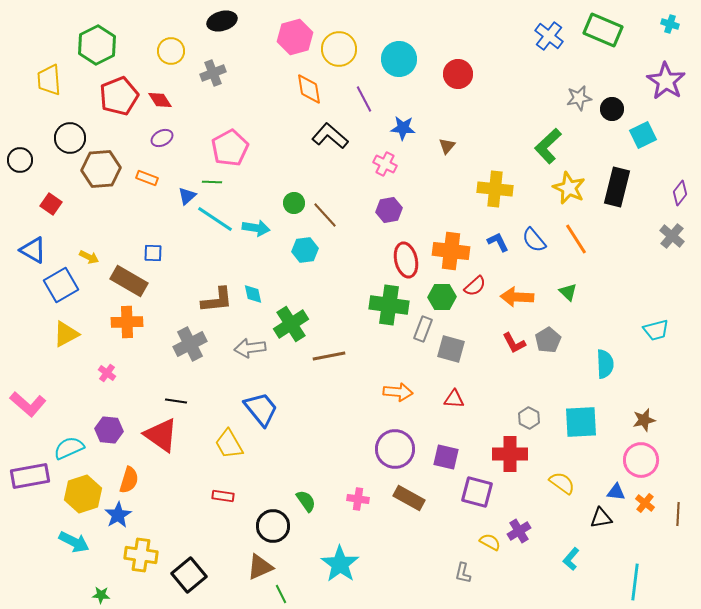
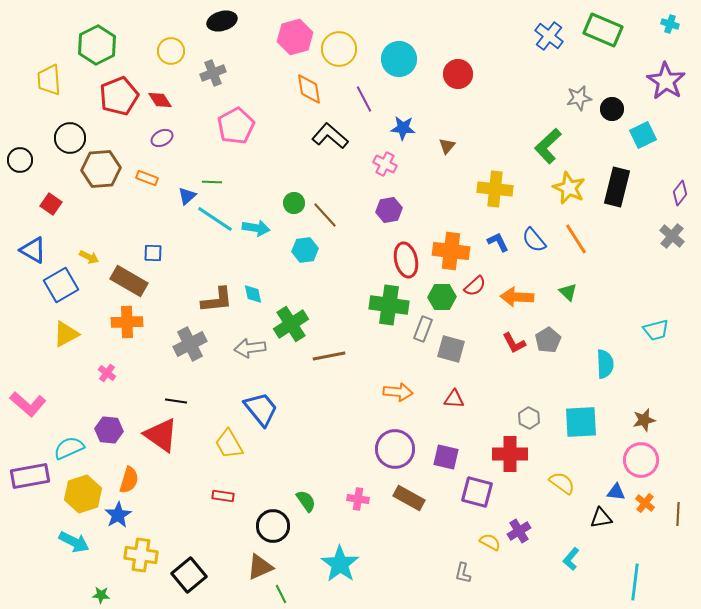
pink pentagon at (230, 148): moved 6 px right, 22 px up
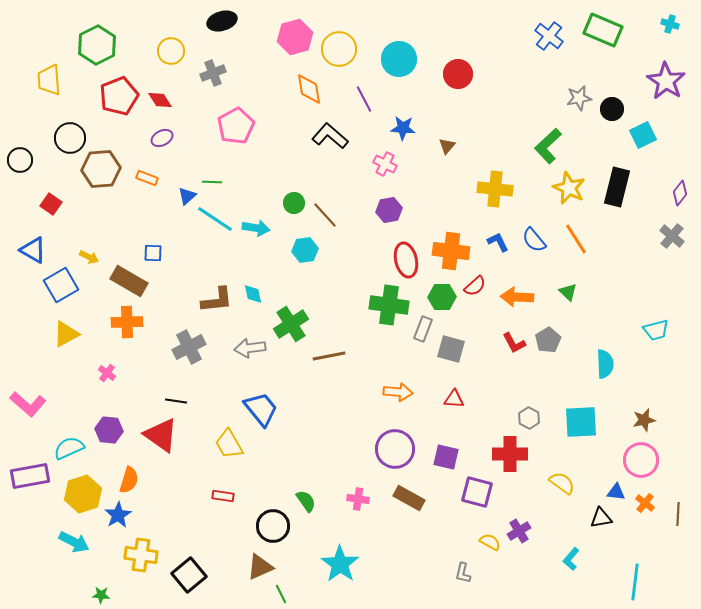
gray cross at (190, 344): moved 1 px left, 3 px down
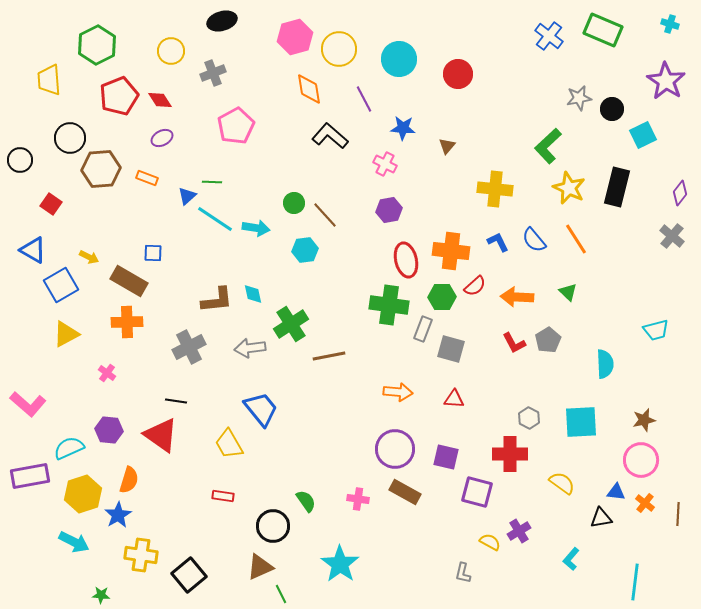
brown rectangle at (409, 498): moved 4 px left, 6 px up
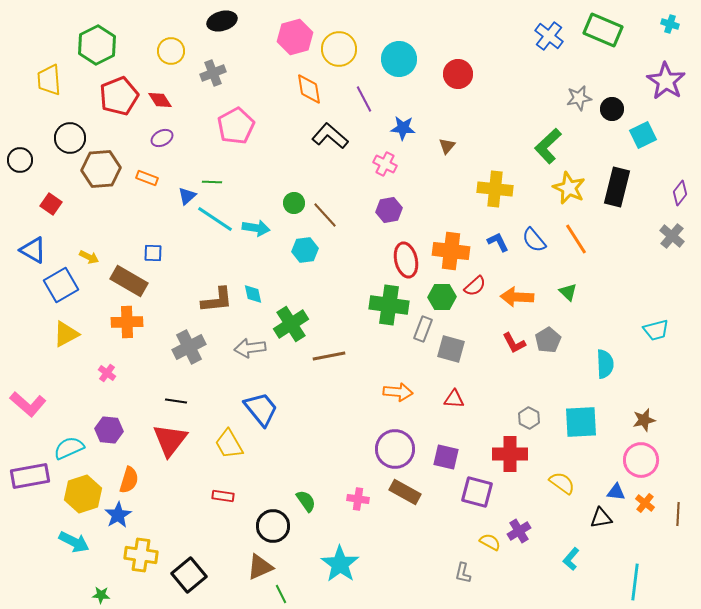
red triangle at (161, 435): moved 9 px right, 5 px down; rotated 33 degrees clockwise
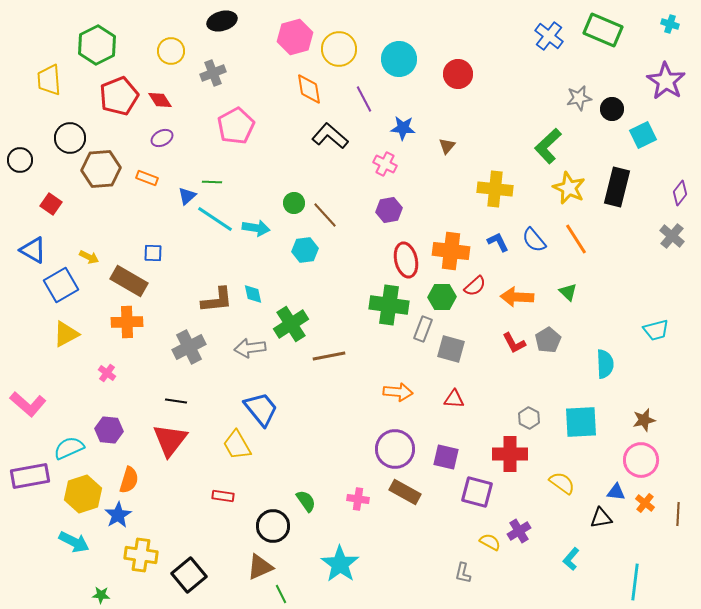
yellow trapezoid at (229, 444): moved 8 px right, 1 px down
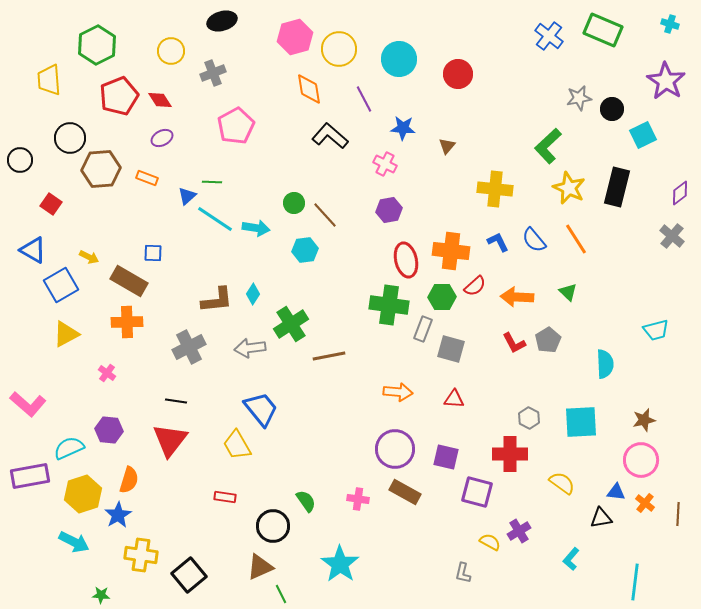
purple diamond at (680, 193): rotated 15 degrees clockwise
cyan diamond at (253, 294): rotated 45 degrees clockwise
red rectangle at (223, 496): moved 2 px right, 1 px down
